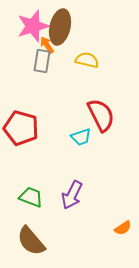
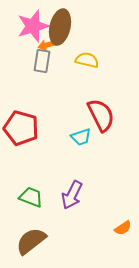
orange arrow: rotated 72 degrees counterclockwise
brown semicircle: rotated 92 degrees clockwise
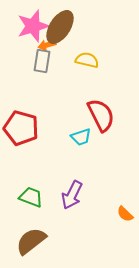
brown ellipse: rotated 20 degrees clockwise
orange semicircle: moved 2 px right, 14 px up; rotated 78 degrees clockwise
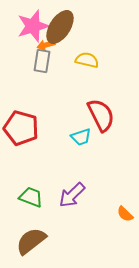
orange arrow: moved 1 px left
purple arrow: rotated 20 degrees clockwise
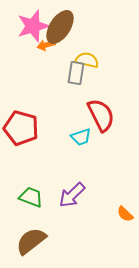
gray rectangle: moved 34 px right, 12 px down
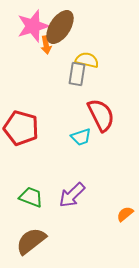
orange arrow: rotated 84 degrees counterclockwise
gray rectangle: moved 1 px right, 1 px down
orange semicircle: rotated 96 degrees clockwise
